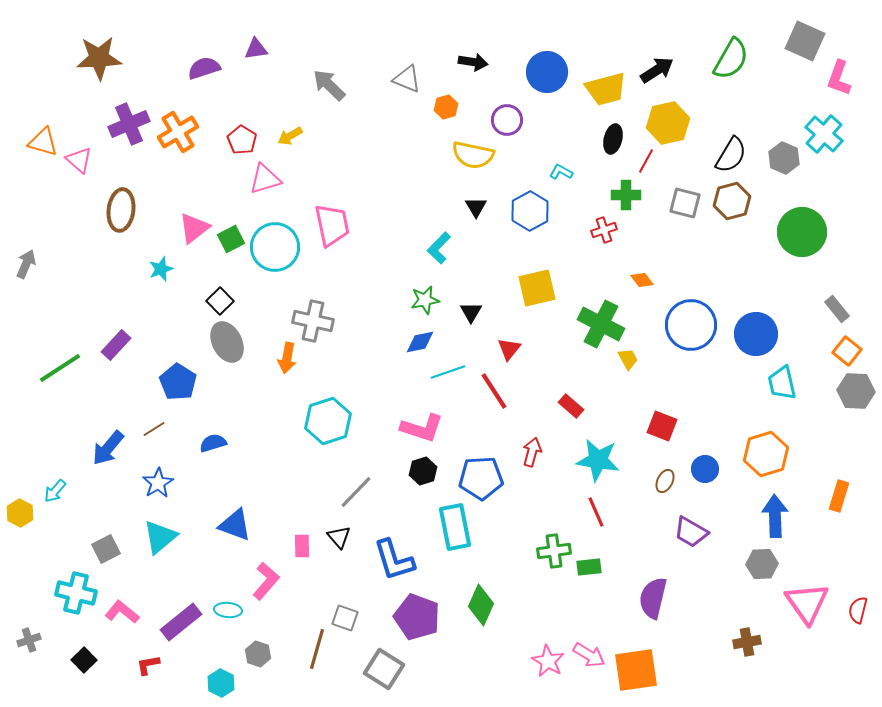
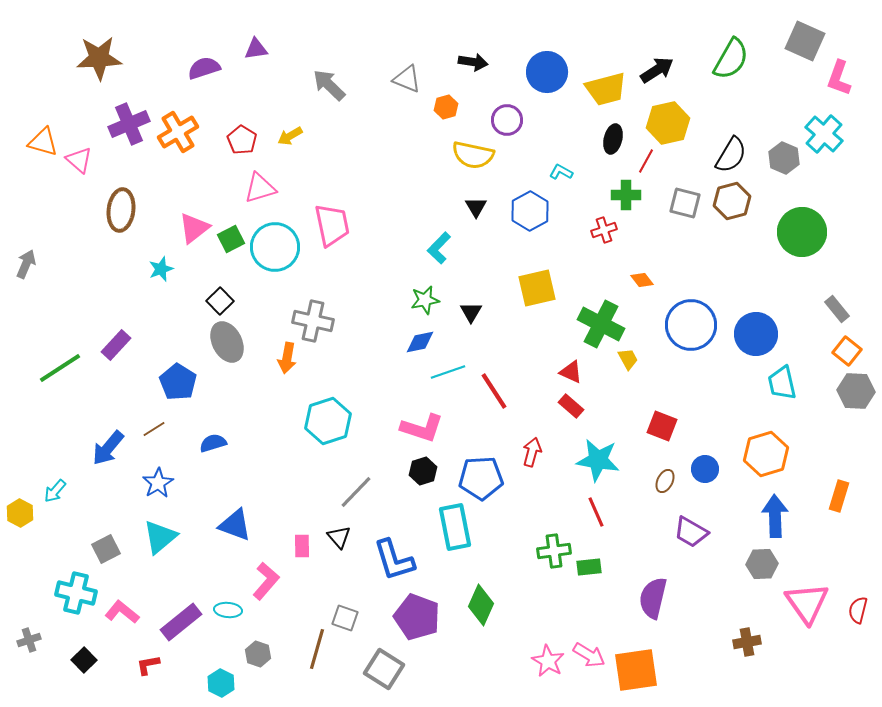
pink triangle at (265, 179): moved 5 px left, 9 px down
red triangle at (509, 349): moved 62 px right, 23 px down; rotated 45 degrees counterclockwise
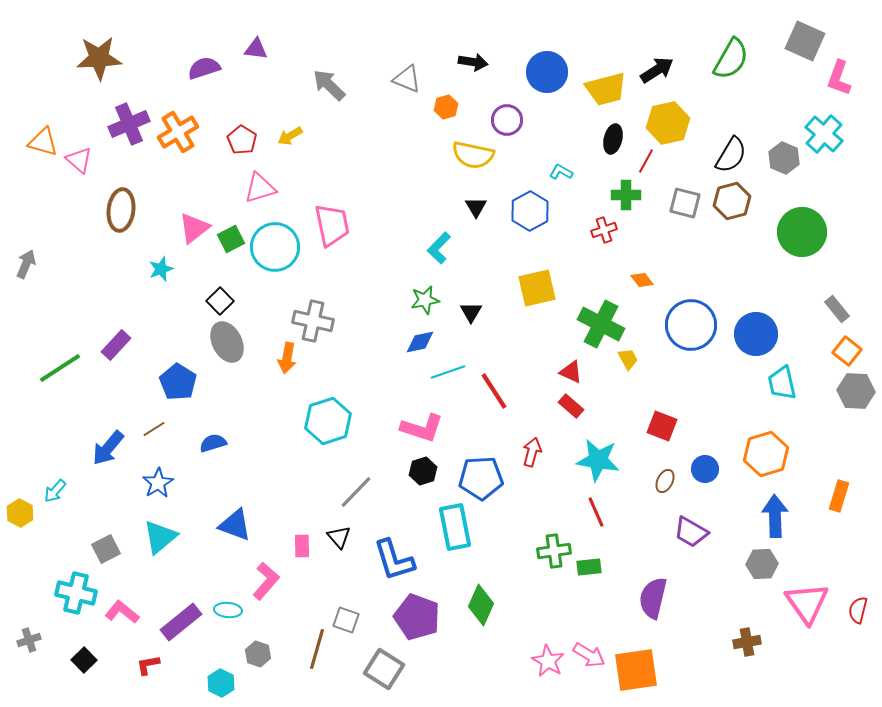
purple triangle at (256, 49): rotated 15 degrees clockwise
gray square at (345, 618): moved 1 px right, 2 px down
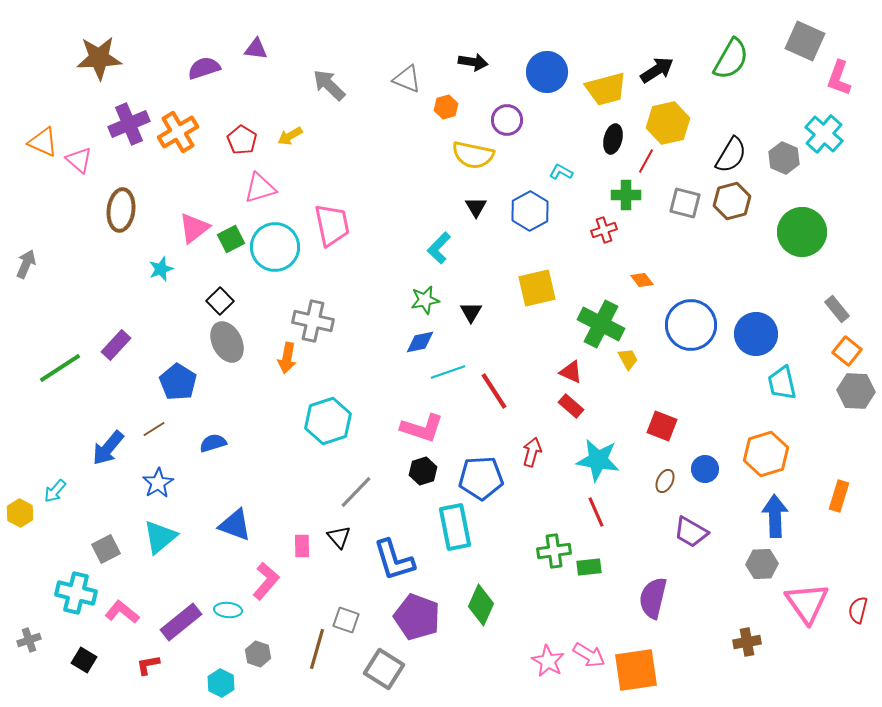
orange triangle at (43, 142): rotated 8 degrees clockwise
black square at (84, 660): rotated 15 degrees counterclockwise
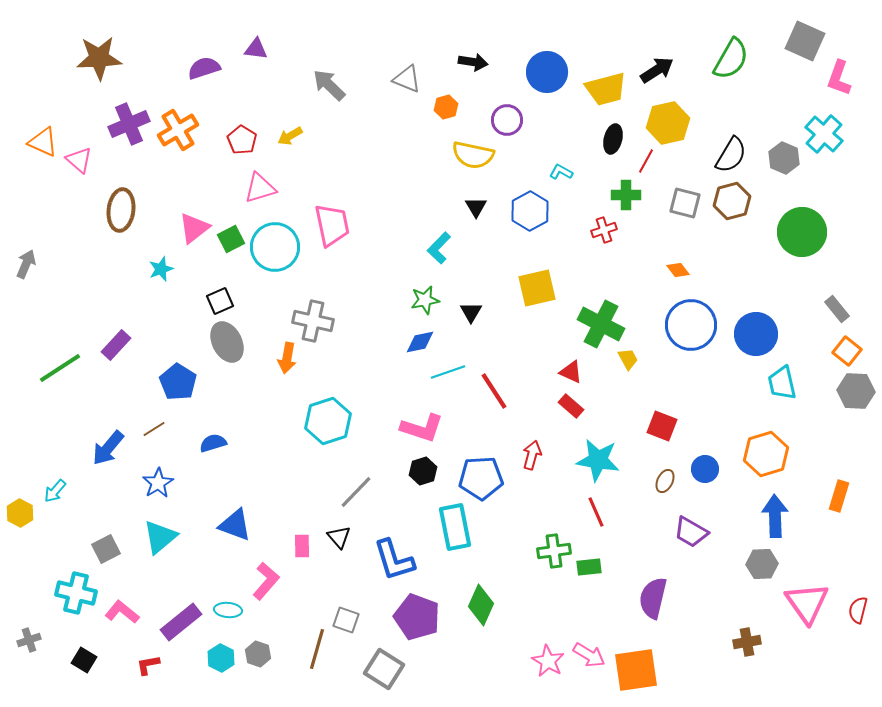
orange cross at (178, 132): moved 2 px up
orange diamond at (642, 280): moved 36 px right, 10 px up
black square at (220, 301): rotated 20 degrees clockwise
red arrow at (532, 452): moved 3 px down
cyan hexagon at (221, 683): moved 25 px up
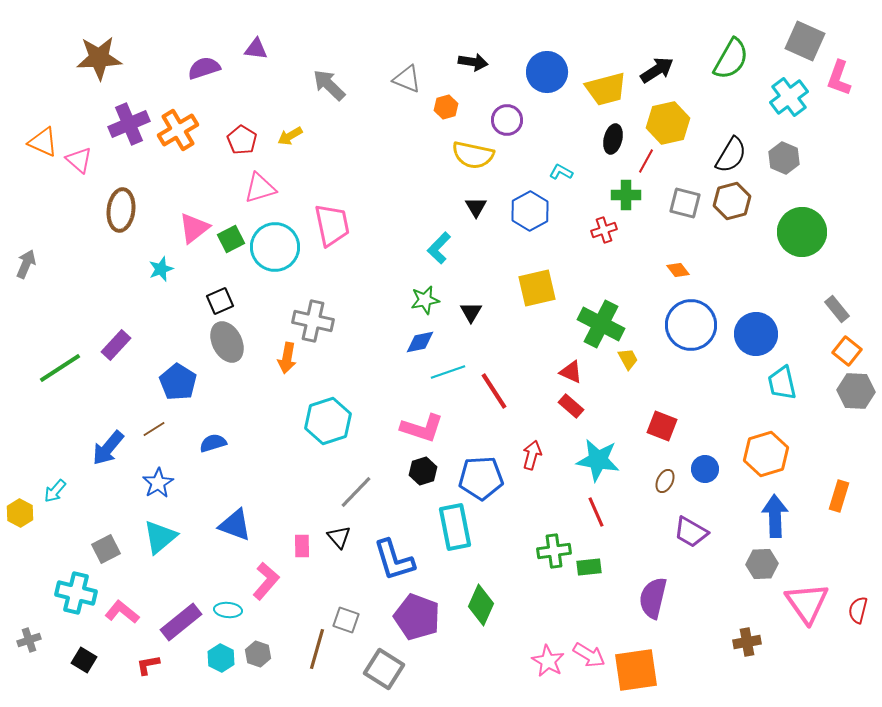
cyan cross at (824, 134): moved 35 px left, 37 px up; rotated 12 degrees clockwise
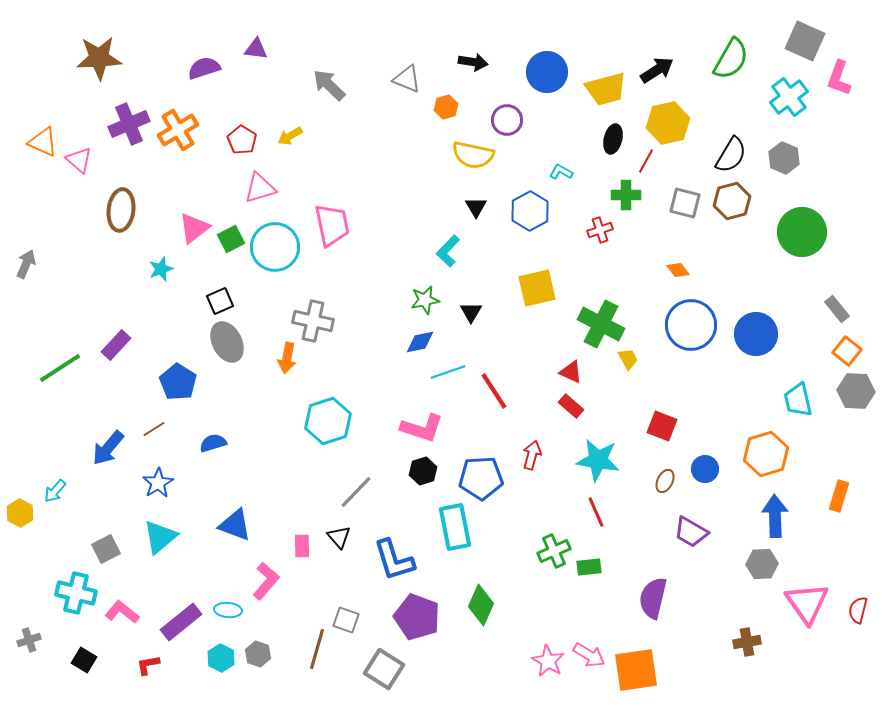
red cross at (604, 230): moved 4 px left
cyan L-shape at (439, 248): moved 9 px right, 3 px down
cyan trapezoid at (782, 383): moved 16 px right, 17 px down
green cross at (554, 551): rotated 16 degrees counterclockwise
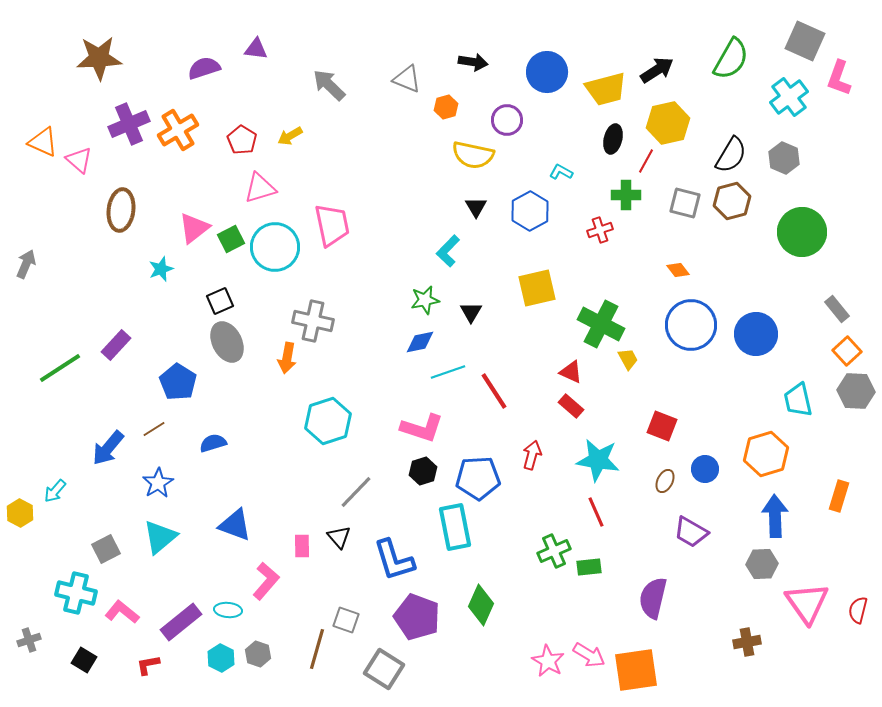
orange square at (847, 351): rotated 8 degrees clockwise
blue pentagon at (481, 478): moved 3 px left
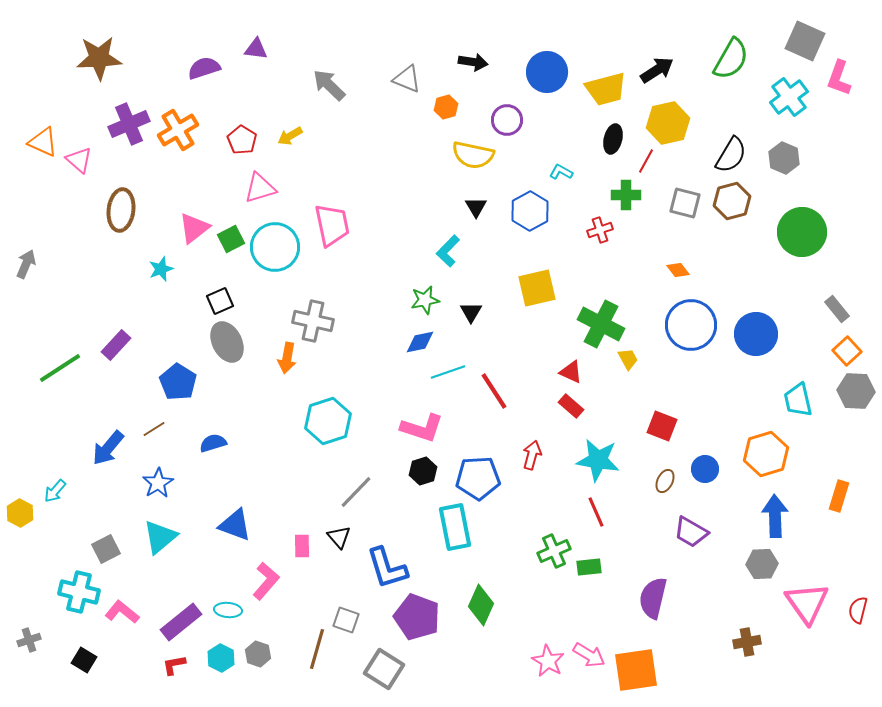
blue L-shape at (394, 560): moved 7 px left, 8 px down
cyan cross at (76, 593): moved 3 px right, 1 px up
red L-shape at (148, 665): moved 26 px right
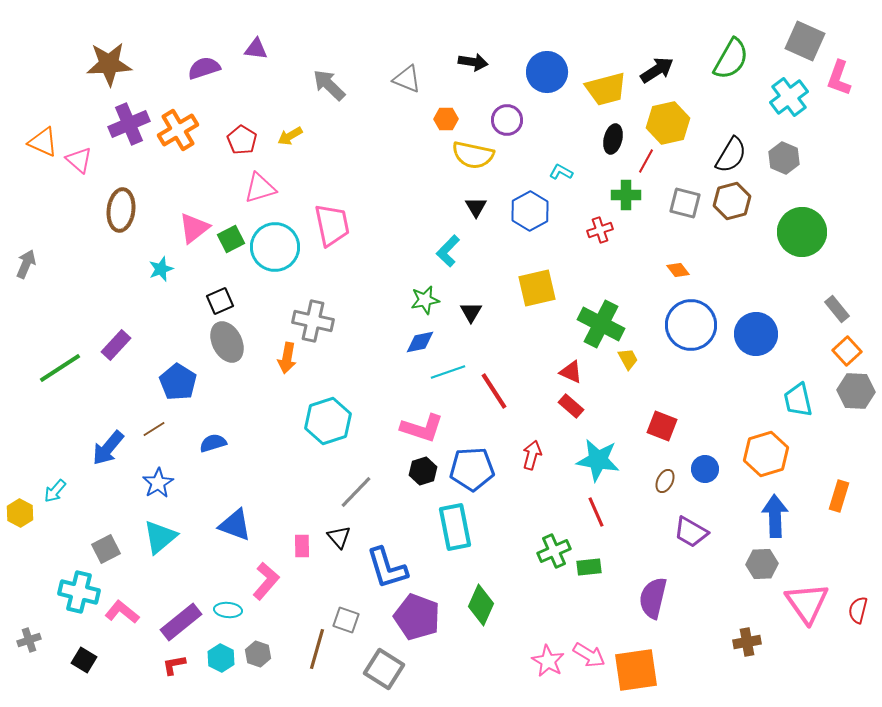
brown star at (99, 58): moved 10 px right, 6 px down
orange hexagon at (446, 107): moved 12 px down; rotated 15 degrees clockwise
blue pentagon at (478, 478): moved 6 px left, 9 px up
